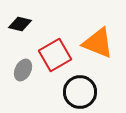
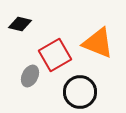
gray ellipse: moved 7 px right, 6 px down
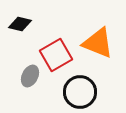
red square: moved 1 px right
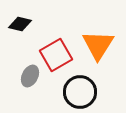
orange triangle: moved 2 px down; rotated 40 degrees clockwise
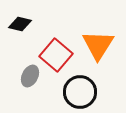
red square: rotated 20 degrees counterclockwise
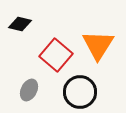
gray ellipse: moved 1 px left, 14 px down
